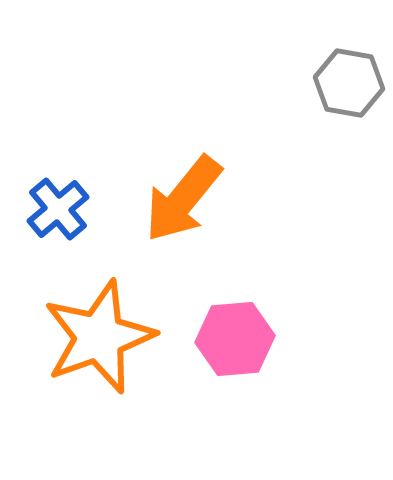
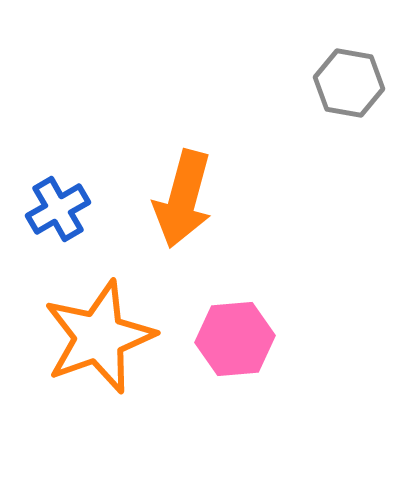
orange arrow: rotated 24 degrees counterclockwise
blue cross: rotated 10 degrees clockwise
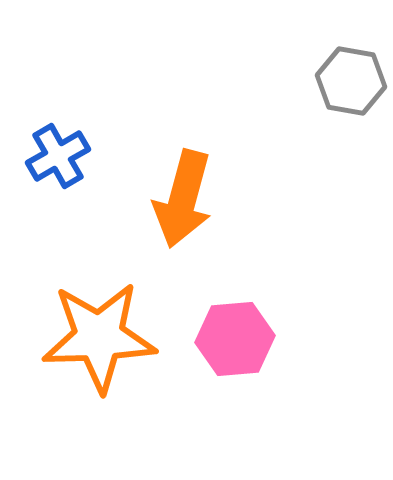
gray hexagon: moved 2 px right, 2 px up
blue cross: moved 53 px up
orange star: rotated 18 degrees clockwise
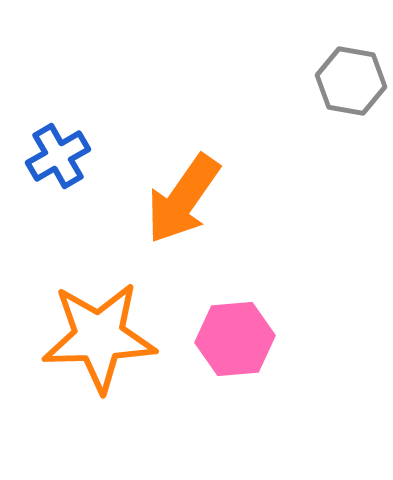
orange arrow: rotated 20 degrees clockwise
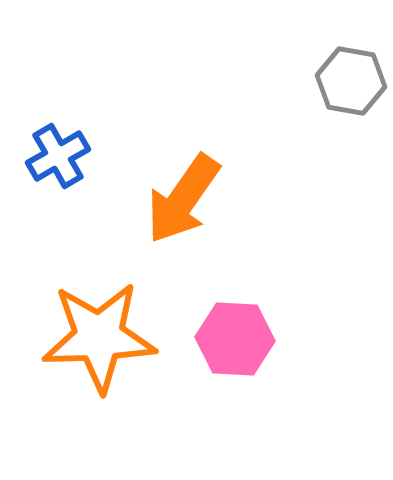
pink hexagon: rotated 8 degrees clockwise
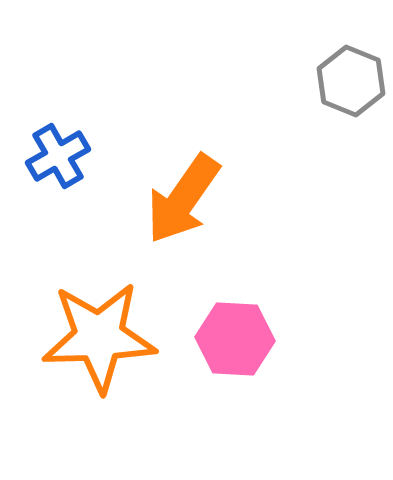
gray hexagon: rotated 12 degrees clockwise
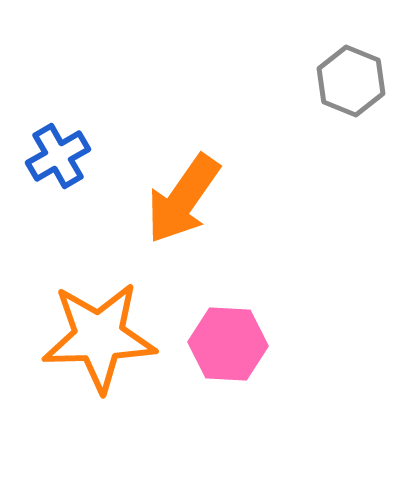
pink hexagon: moved 7 px left, 5 px down
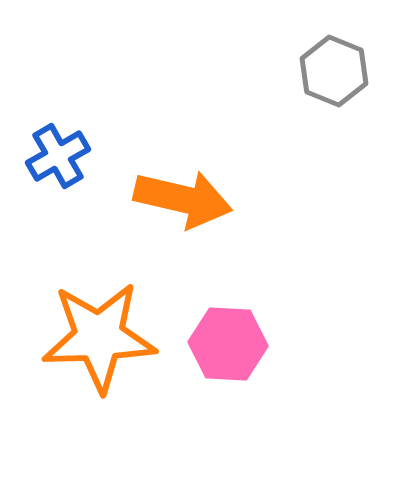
gray hexagon: moved 17 px left, 10 px up
orange arrow: rotated 112 degrees counterclockwise
